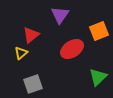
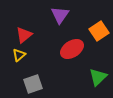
orange square: rotated 12 degrees counterclockwise
red triangle: moved 7 px left
yellow triangle: moved 2 px left, 2 px down
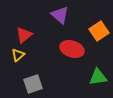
purple triangle: rotated 24 degrees counterclockwise
red ellipse: rotated 50 degrees clockwise
yellow triangle: moved 1 px left
green triangle: rotated 36 degrees clockwise
